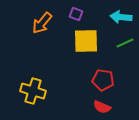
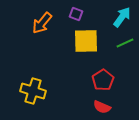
cyan arrow: moved 1 px right; rotated 120 degrees clockwise
red pentagon: rotated 30 degrees clockwise
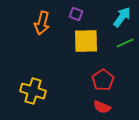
orange arrow: rotated 25 degrees counterclockwise
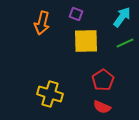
yellow cross: moved 17 px right, 3 px down
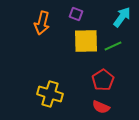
green line: moved 12 px left, 3 px down
red semicircle: moved 1 px left
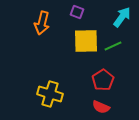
purple square: moved 1 px right, 2 px up
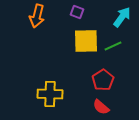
orange arrow: moved 5 px left, 7 px up
yellow cross: rotated 15 degrees counterclockwise
red semicircle: rotated 18 degrees clockwise
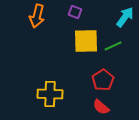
purple square: moved 2 px left
cyan arrow: moved 3 px right
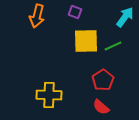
yellow cross: moved 1 px left, 1 px down
